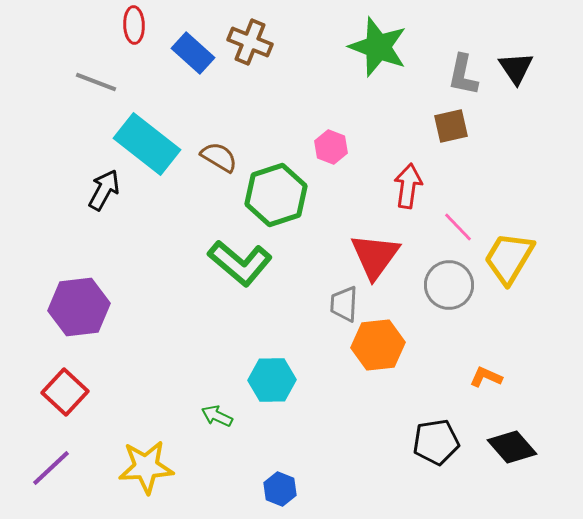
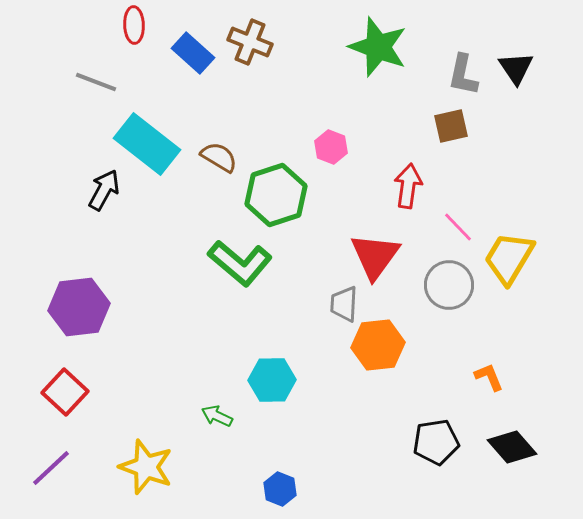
orange L-shape: moved 3 px right; rotated 44 degrees clockwise
yellow star: rotated 24 degrees clockwise
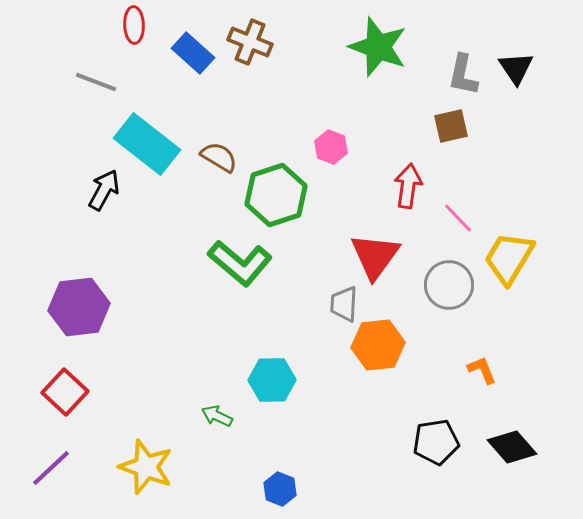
pink line: moved 9 px up
orange L-shape: moved 7 px left, 7 px up
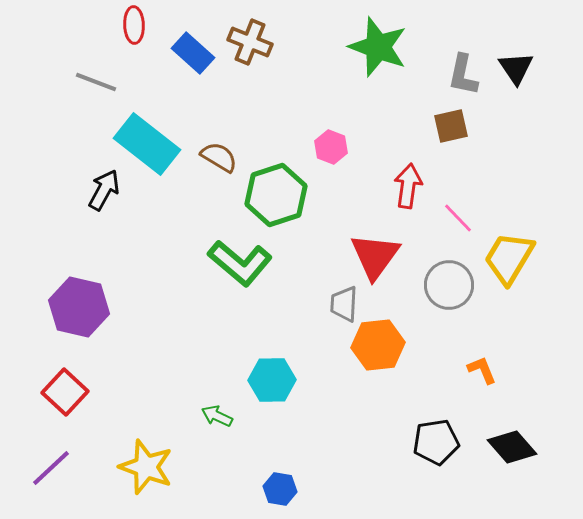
purple hexagon: rotated 20 degrees clockwise
blue hexagon: rotated 12 degrees counterclockwise
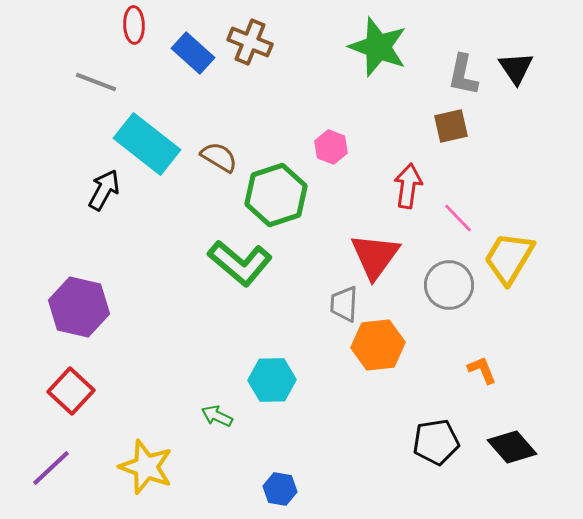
red square: moved 6 px right, 1 px up
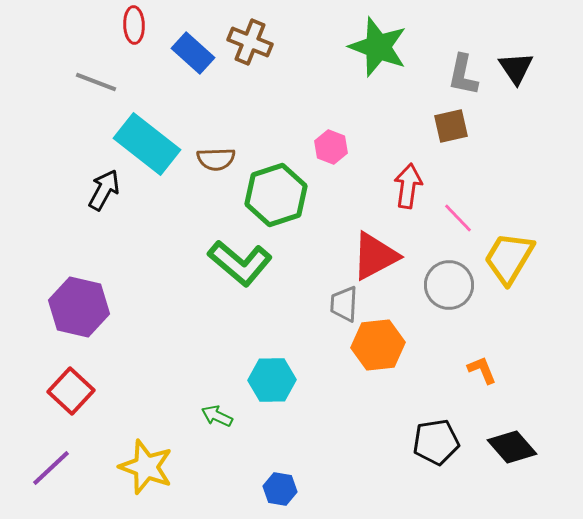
brown semicircle: moved 3 px left, 2 px down; rotated 147 degrees clockwise
red triangle: rotated 26 degrees clockwise
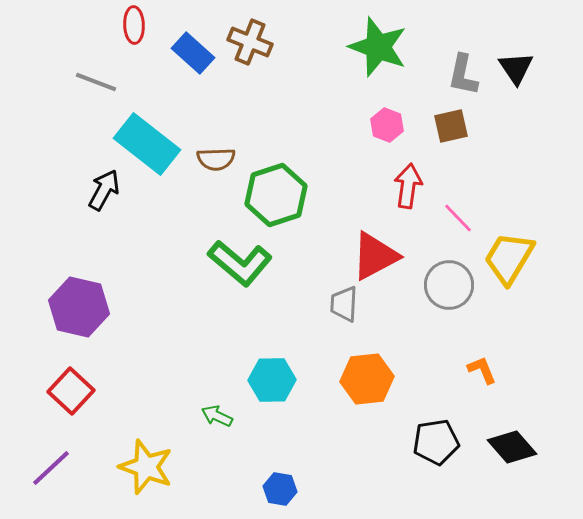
pink hexagon: moved 56 px right, 22 px up
orange hexagon: moved 11 px left, 34 px down
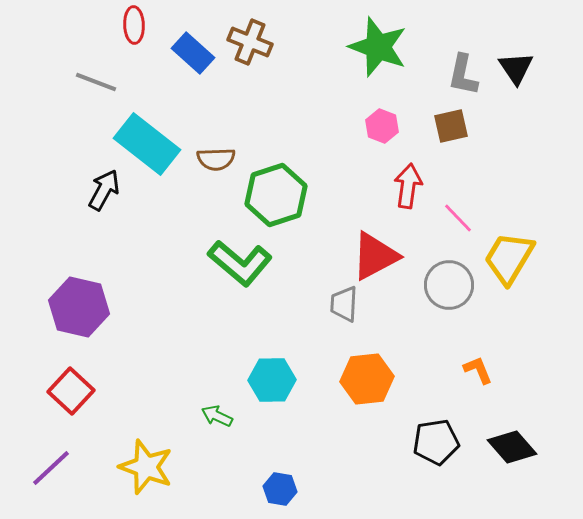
pink hexagon: moved 5 px left, 1 px down
orange L-shape: moved 4 px left
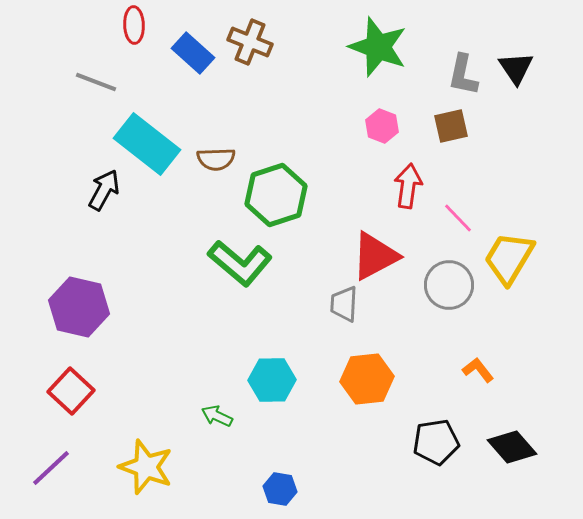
orange L-shape: rotated 16 degrees counterclockwise
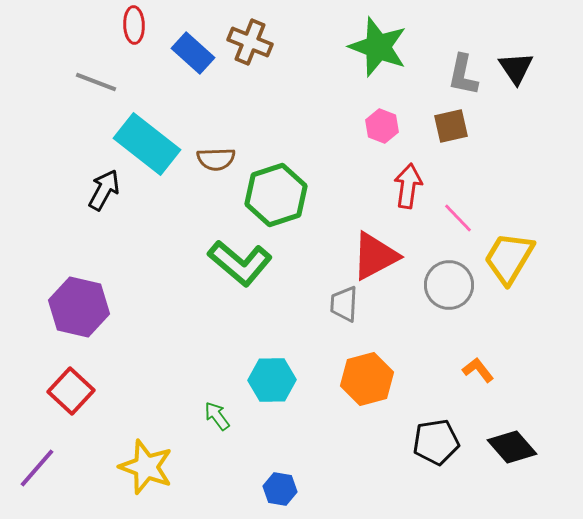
orange hexagon: rotated 9 degrees counterclockwise
green arrow: rotated 28 degrees clockwise
purple line: moved 14 px left; rotated 6 degrees counterclockwise
